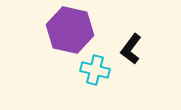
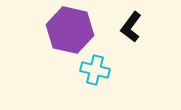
black L-shape: moved 22 px up
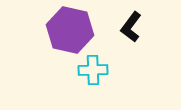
cyan cross: moved 2 px left; rotated 16 degrees counterclockwise
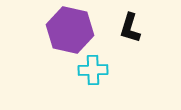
black L-shape: moved 1 px left, 1 px down; rotated 20 degrees counterclockwise
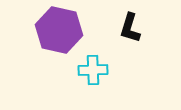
purple hexagon: moved 11 px left
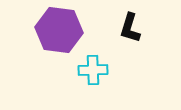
purple hexagon: rotated 6 degrees counterclockwise
